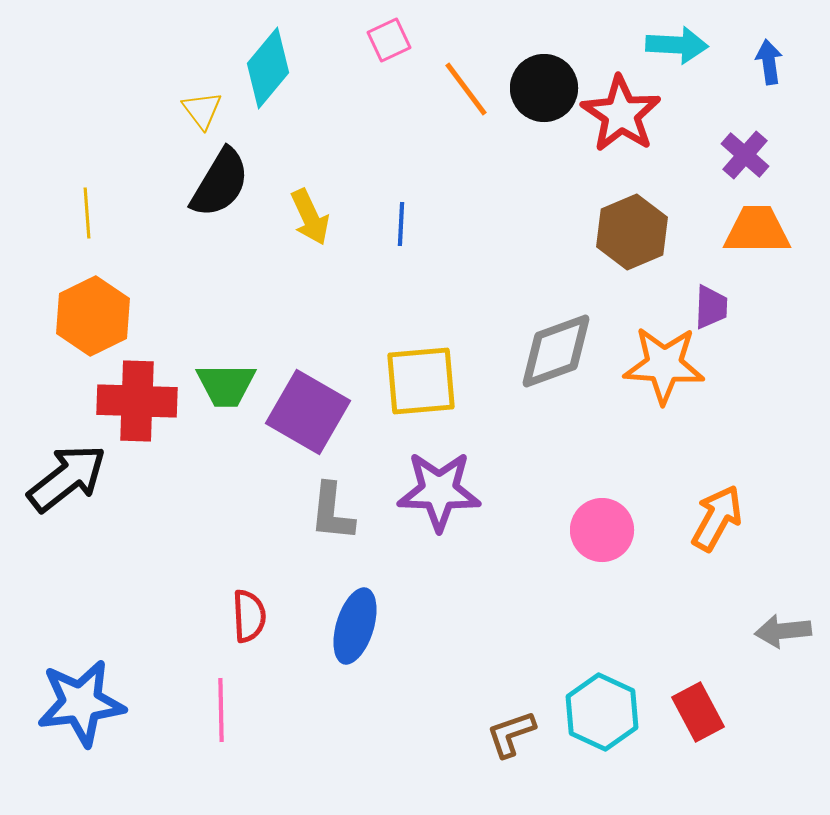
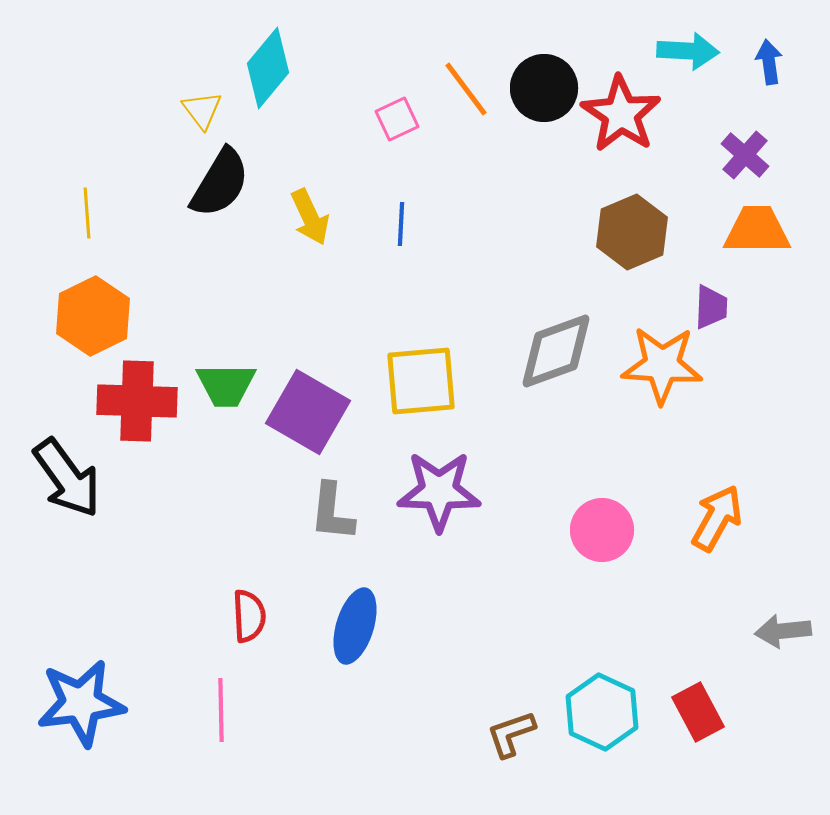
pink square: moved 8 px right, 79 px down
cyan arrow: moved 11 px right, 6 px down
orange star: moved 2 px left
black arrow: rotated 92 degrees clockwise
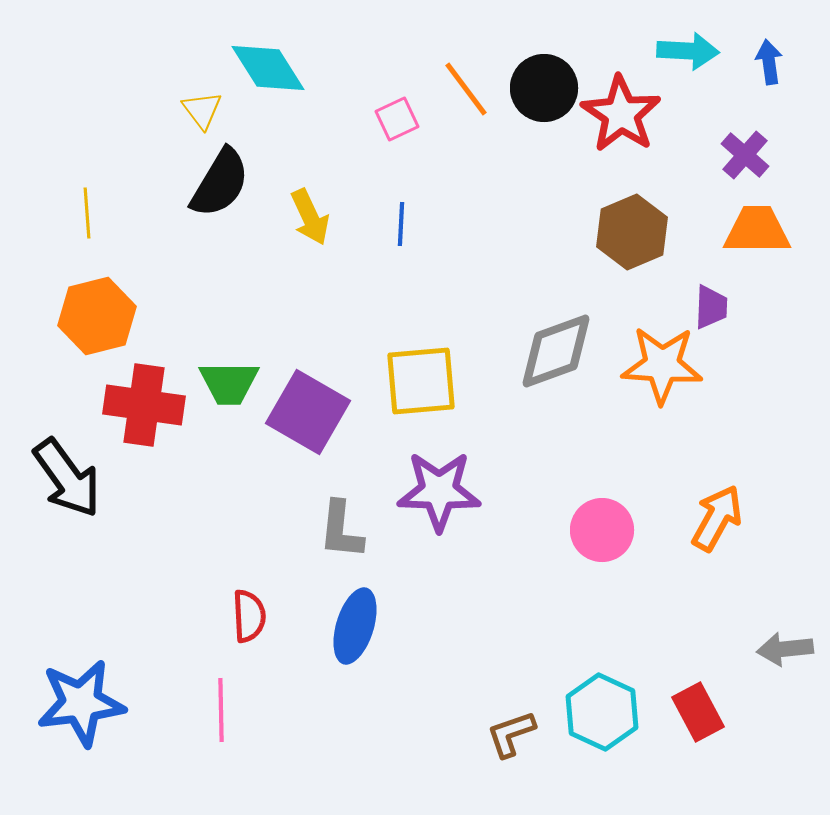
cyan diamond: rotated 72 degrees counterclockwise
orange hexagon: moved 4 px right; rotated 12 degrees clockwise
green trapezoid: moved 3 px right, 2 px up
red cross: moved 7 px right, 4 px down; rotated 6 degrees clockwise
gray L-shape: moved 9 px right, 18 px down
gray arrow: moved 2 px right, 18 px down
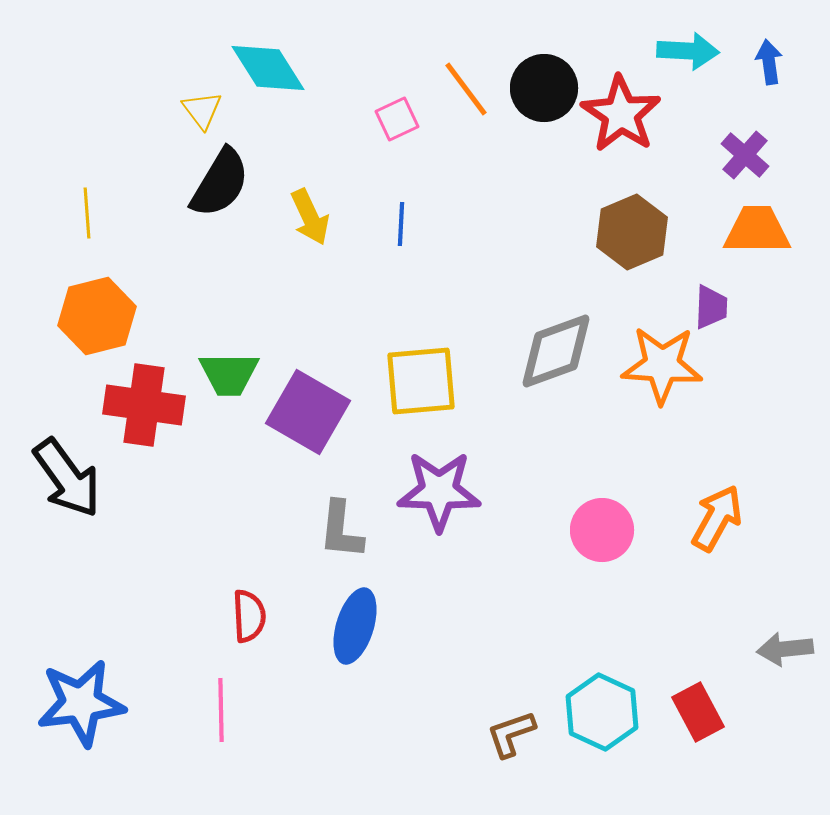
green trapezoid: moved 9 px up
